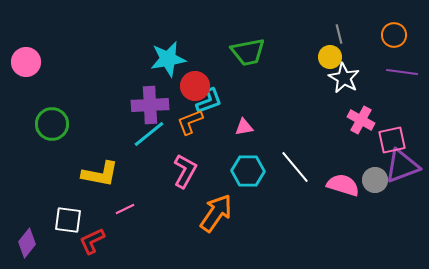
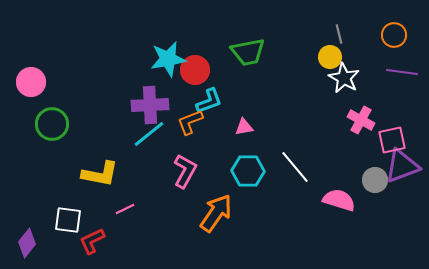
pink circle: moved 5 px right, 20 px down
red circle: moved 16 px up
pink semicircle: moved 4 px left, 15 px down
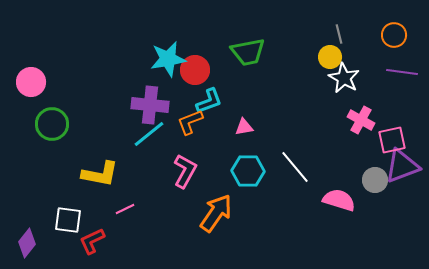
purple cross: rotated 9 degrees clockwise
